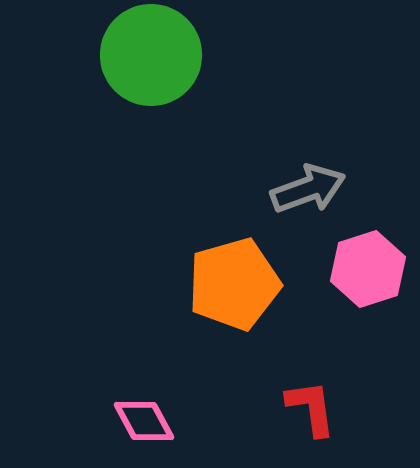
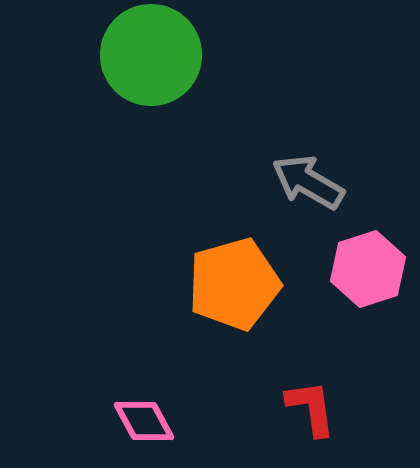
gray arrow: moved 7 px up; rotated 130 degrees counterclockwise
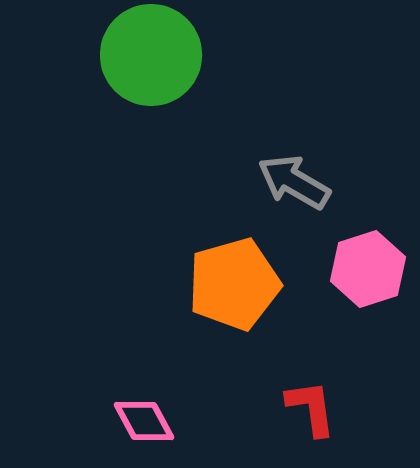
gray arrow: moved 14 px left
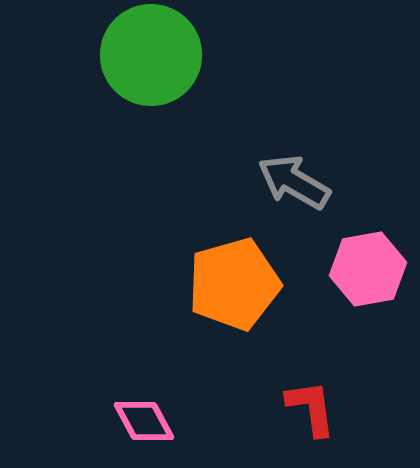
pink hexagon: rotated 8 degrees clockwise
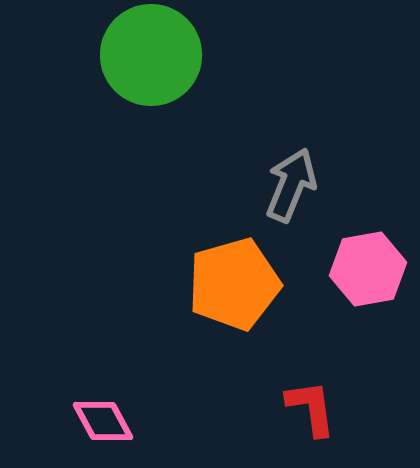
gray arrow: moved 3 px left, 3 px down; rotated 82 degrees clockwise
pink diamond: moved 41 px left
